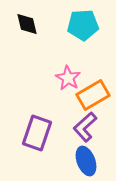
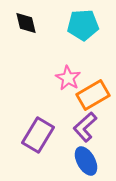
black diamond: moved 1 px left, 1 px up
purple rectangle: moved 1 px right, 2 px down; rotated 12 degrees clockwise
blue ellipse: rotated 8 degrees counterclockwise
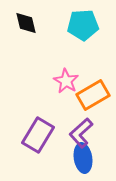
pink star: moved 2 px left, 3 px down
purple L-shape: moved 4 px left, 6 px down
blue ellipse: moved 3 px left, 3 px up; rotated 20 degrees clockwise
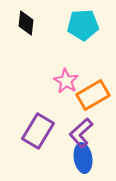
black diamond: rotated 20 degrees clockwise
purple rectangle: moved 4 px up
